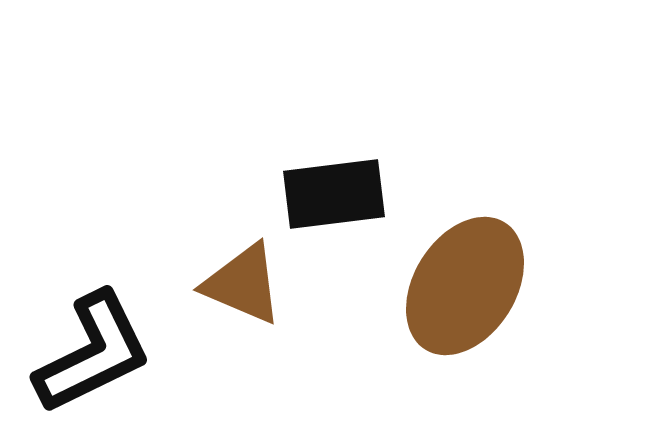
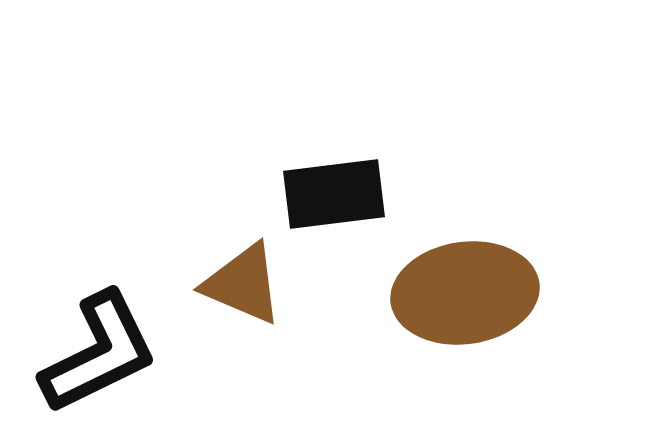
brown ellipse: moved 7 px down; rotated 50 degrees clockwise
black L-shape: moved 6 px right
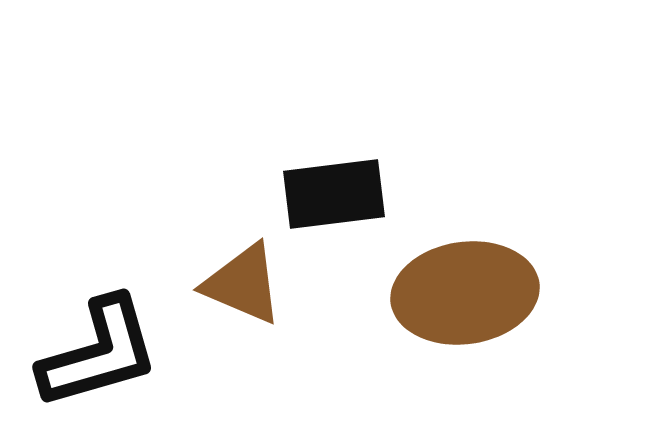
black L-shape: rotated 10 degrees clockwise
